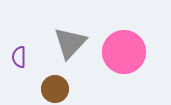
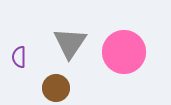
gray triangle: rotated 9 degrees counterclockwise
brown circle: moved 1 px right, 1 px up
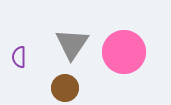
gray triangle: moved 2 px right, 1 px down
brown circle: moved 9 px right
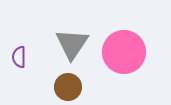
brown circle: moved 3 px right, 1 px up
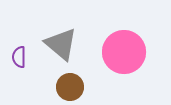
gray triangle: moved 11 px left; rotated 24 degrees counterclockwise
brown circle: moved 2 px right
